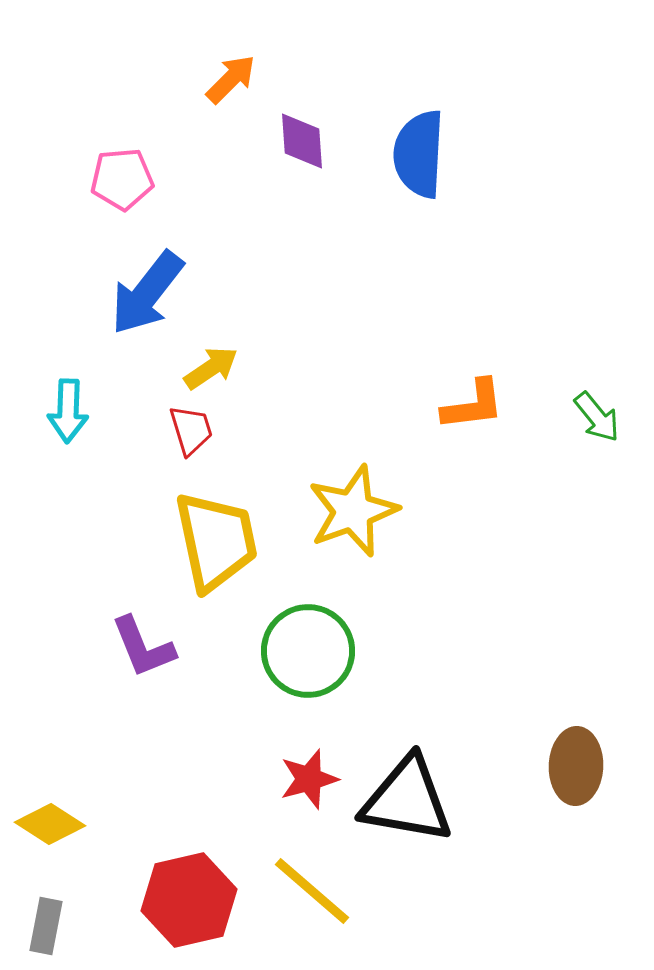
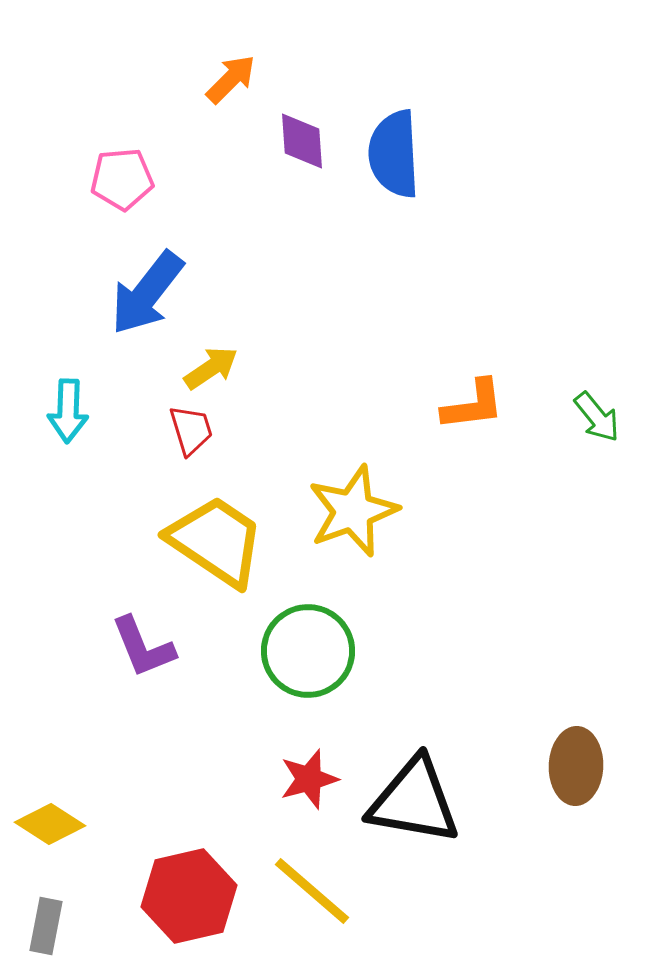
blue semicircle: moved 25 px left; rotated 6 degrees counterclockwise
yellow trapezoid: rotated 44 degrees counterclockwise
black triangle: moved 7 px right, 1 px down
red hexagon: moved 4 px up
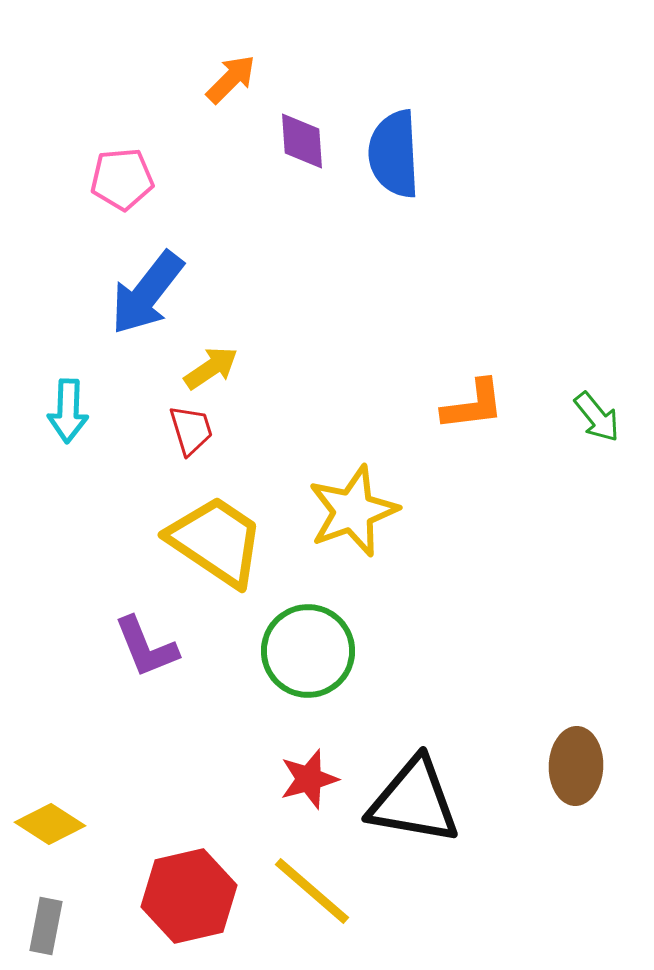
purple L-shape: moved 3 px right
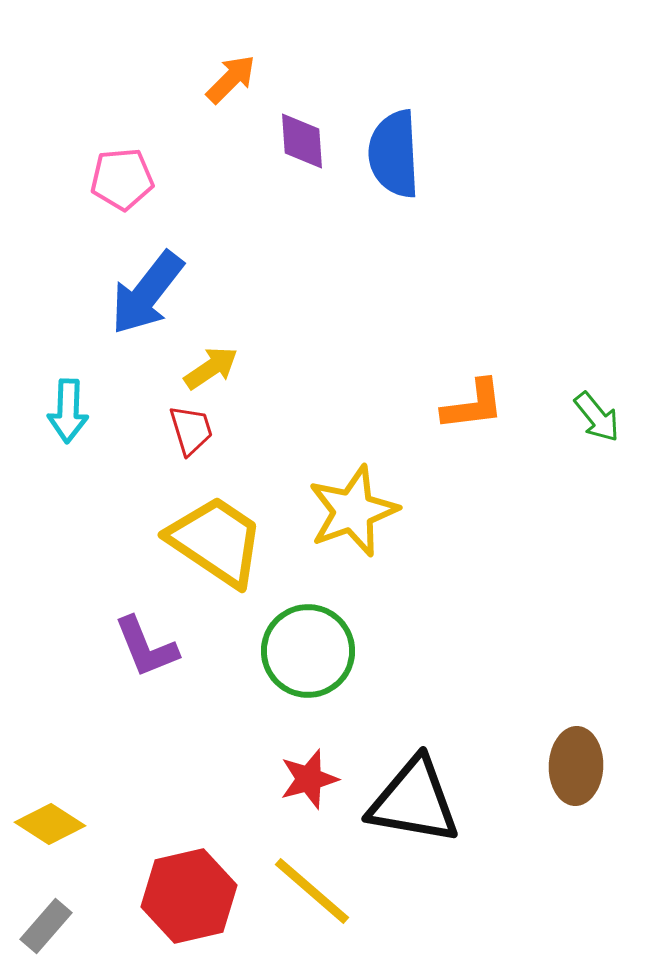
gray rectangle: rotated 30 degrees clockwise
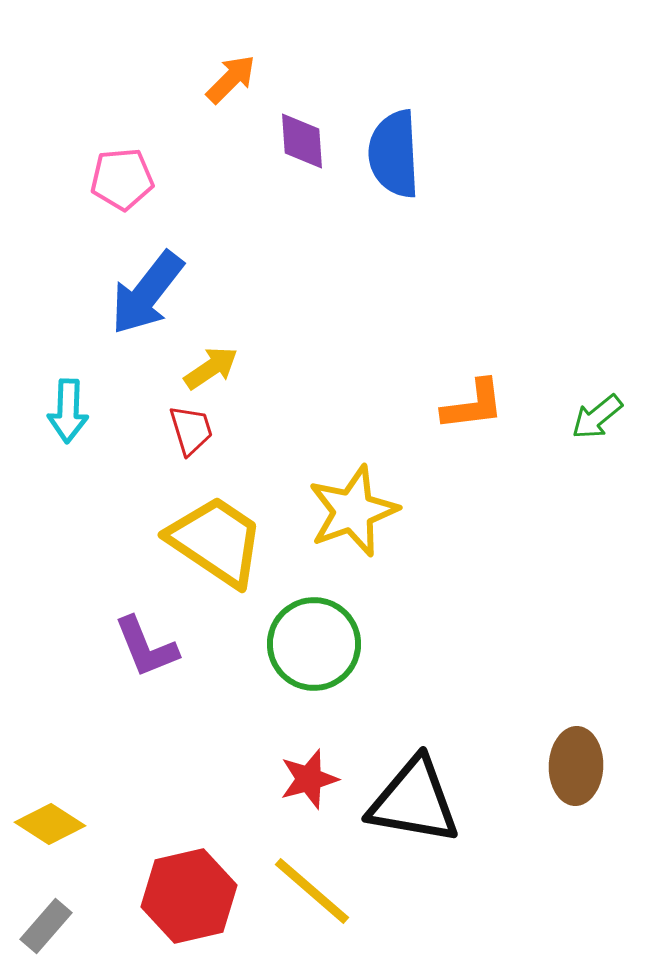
green arrow: rotated 90 degrees clockwise
green circle: moved 6 px right, 7 px up
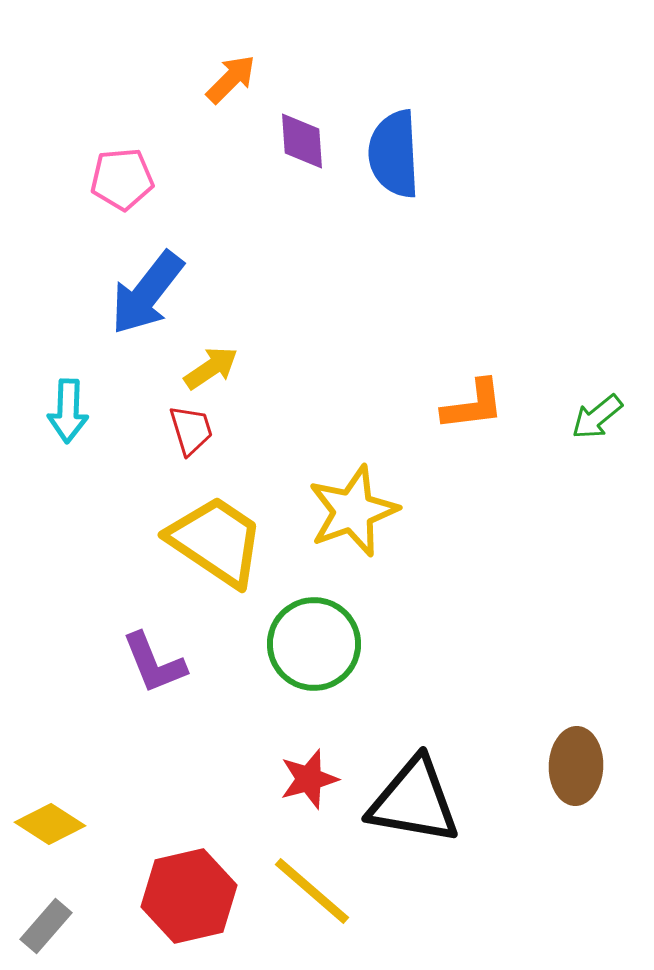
purple L-shape: moved 8 px right, 16 px down
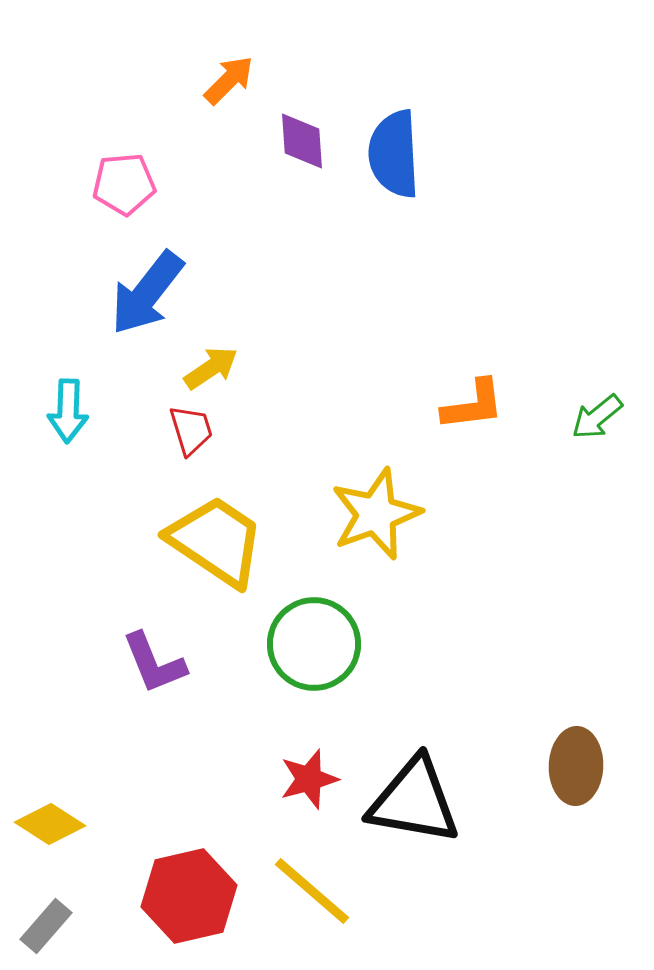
orange arrow: moved 2 px left, 1 px down
pink pentagon: moved 2 px right, 5 px down
yellow star: moved 23 px right, 3 px down
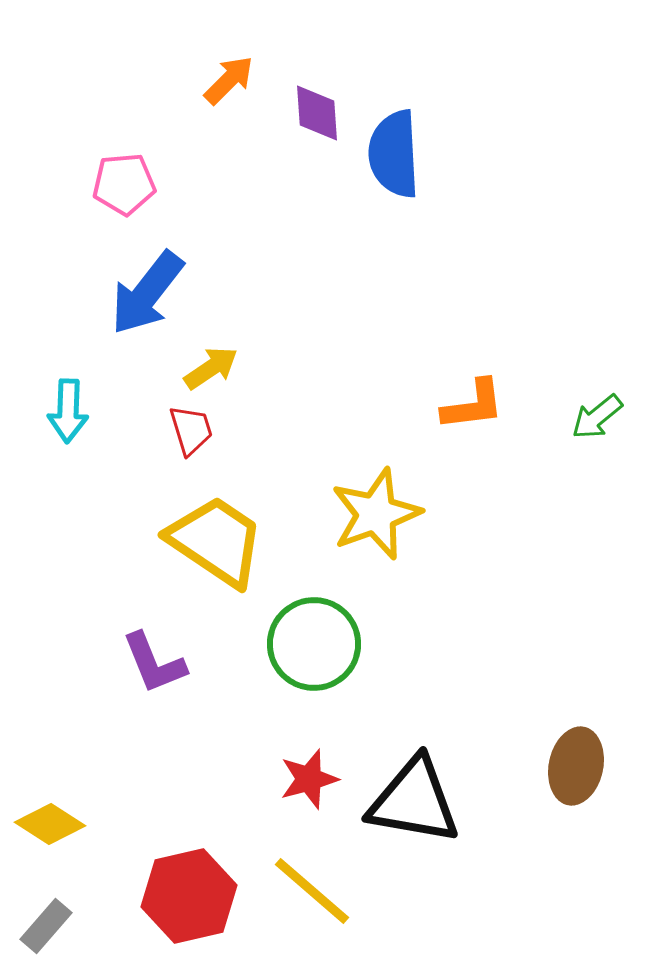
purple diamond: moved 15 px right, 28 px up
brown ellipse: rotated 10 degrees clockwise
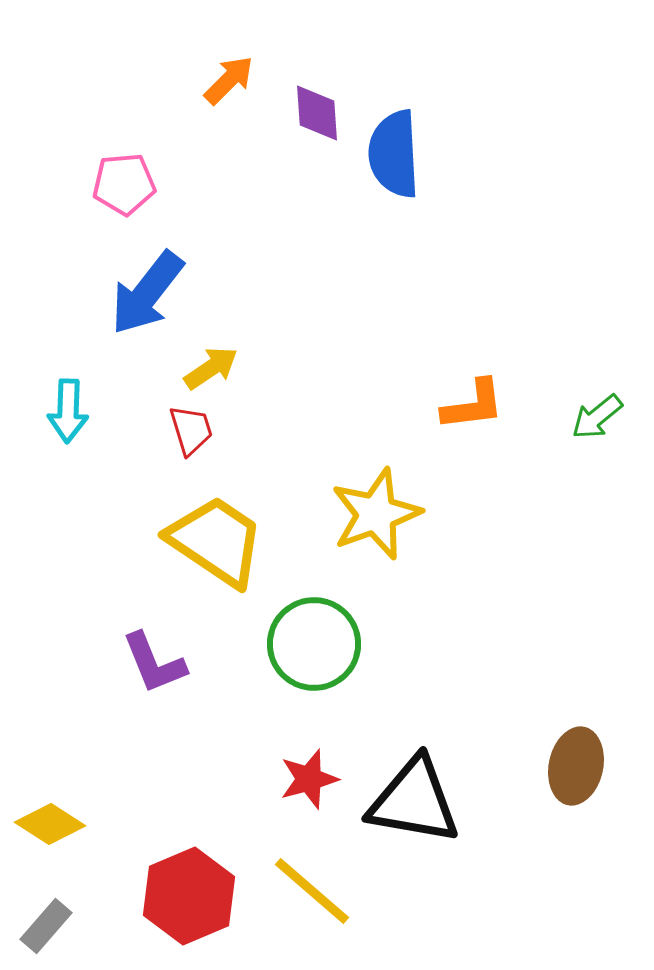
red hexagon: rotated 10 degrees counterclockwise
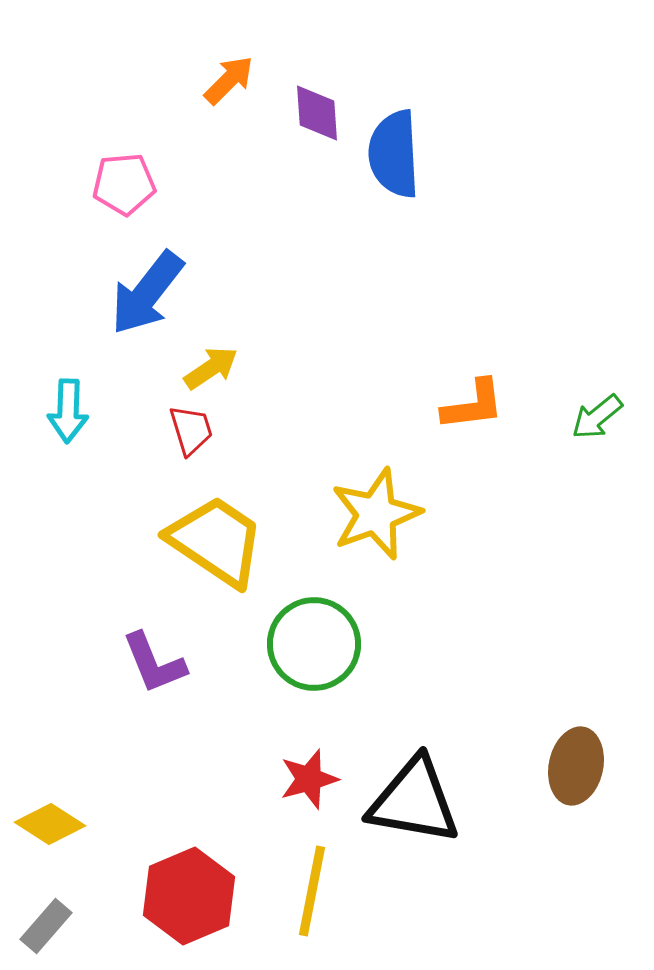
yellow line: rotated 60 degrees clockwise
